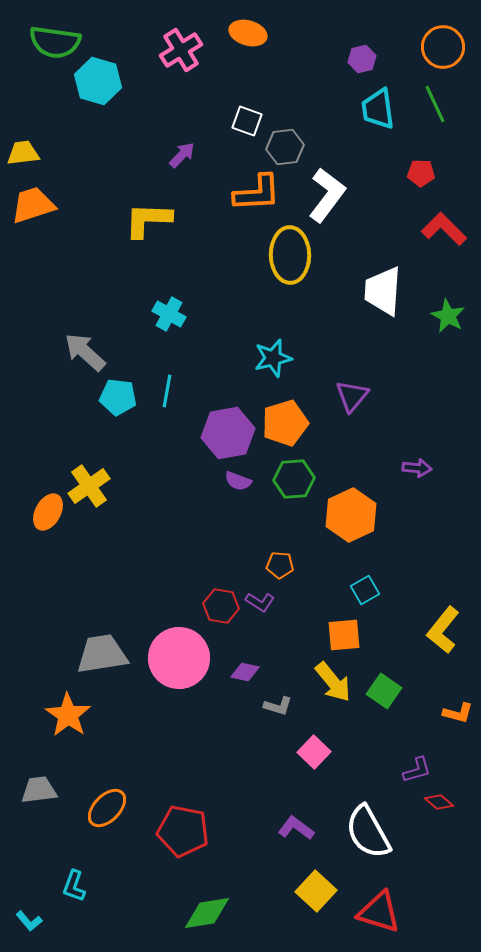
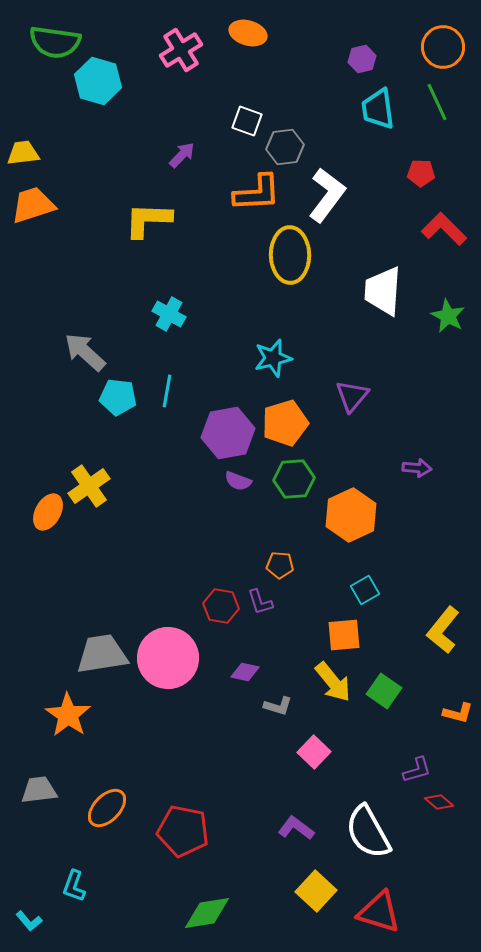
green line at (435, 104): moved 2 px right, 2 px up
purple L-shape at (260, 602): rotated 40 degrees clockwise
pink circle at (179, 658): moved 11 px left
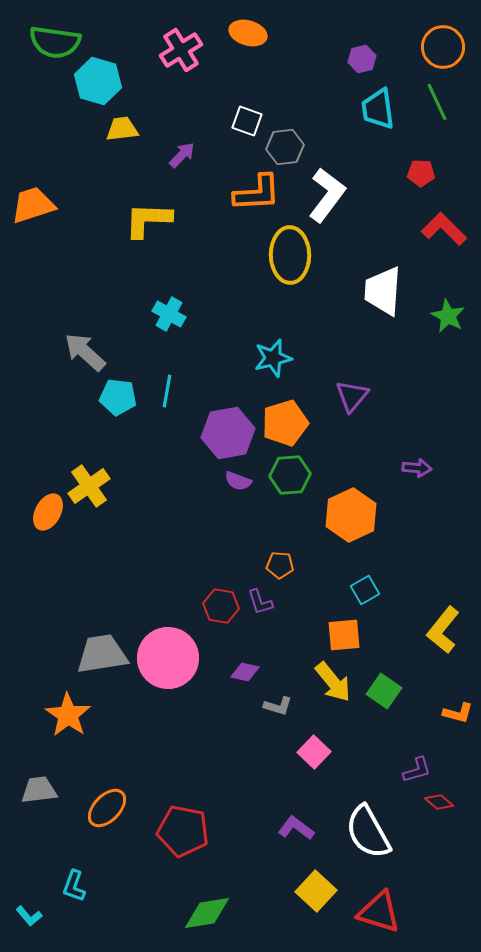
yellow trapezoid at (23, 153): moved 99 px right, 24 px up
green hexagon at (294, 479): moved 4 px left, 4 px up
cyan L-shape at (29, 921): moved 5 px up
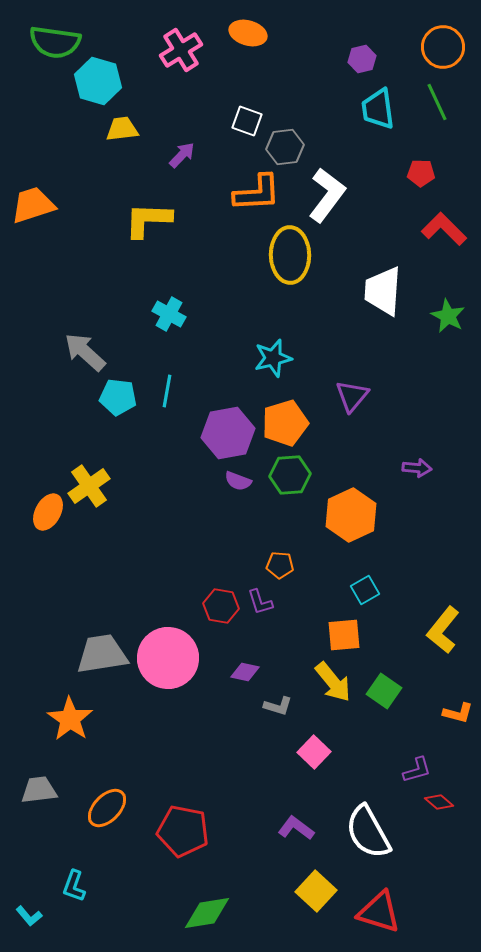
orange star at (68, 715): moved 2 px right, 4 px down
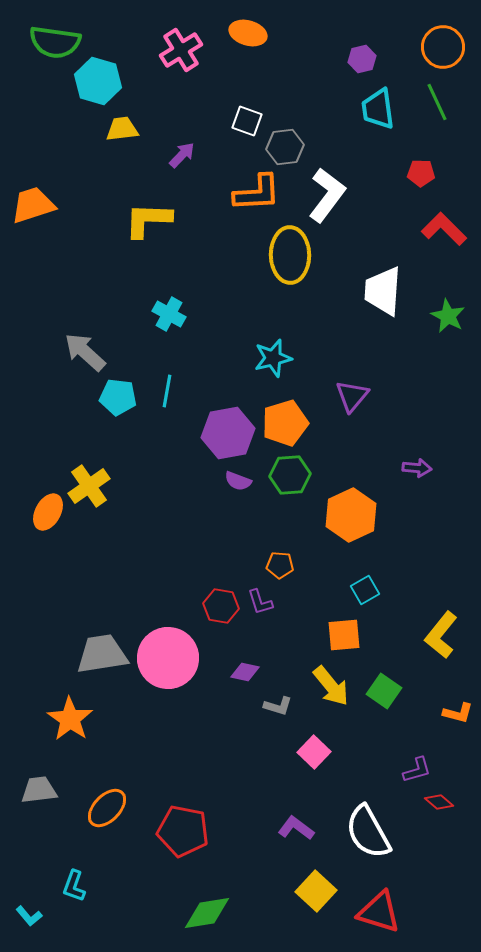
yellow L-shape at (443, 630): moved 2 px left, 5 px down
yellow arrow at (333, 682): moved 2 px left, 4 px down
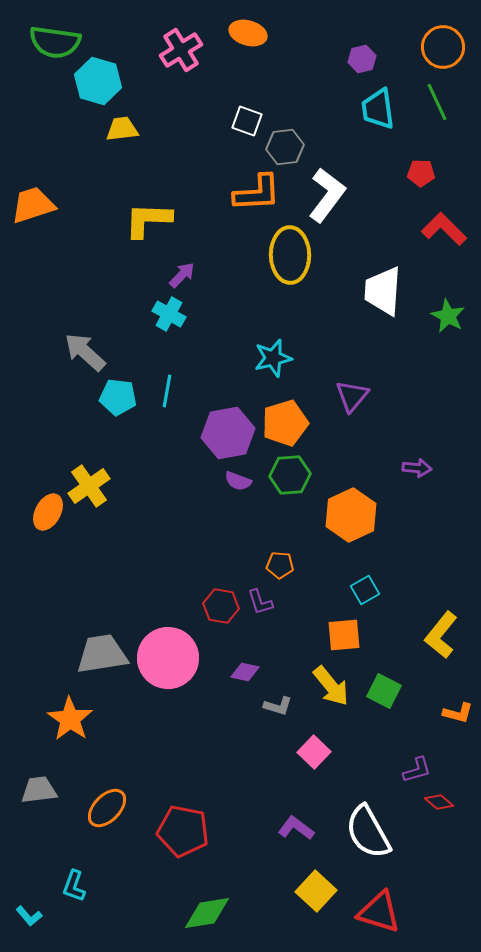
purple arrow at (182, 155): moved 120 px down
green square at (384, 691): rotated 8 degrees counterclockwise
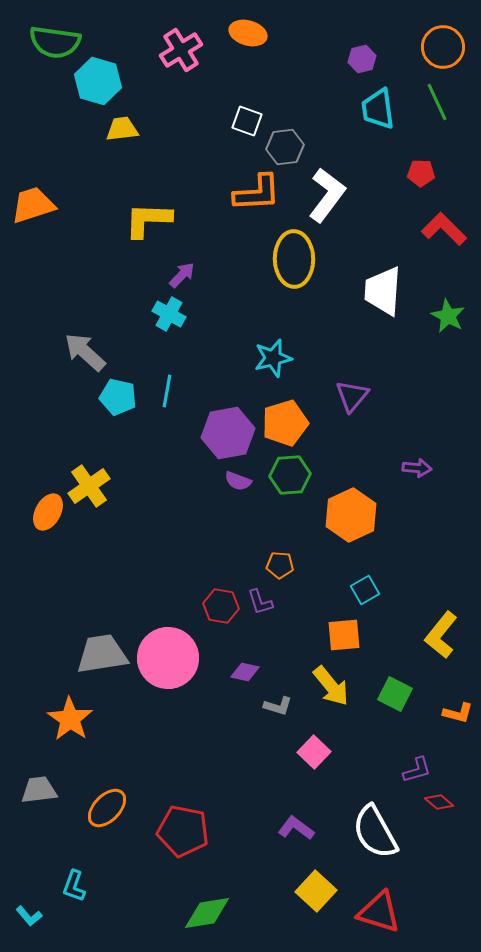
yellow ellipse at (290, 255): moved 4 px right, 4 px down
cyan pentagon at (118, 397): rotated 6 degrees clockwise
green square at (384, 691): moved 11 px right, 3 px down
white semicircle at (368, 832): moved 7 px right
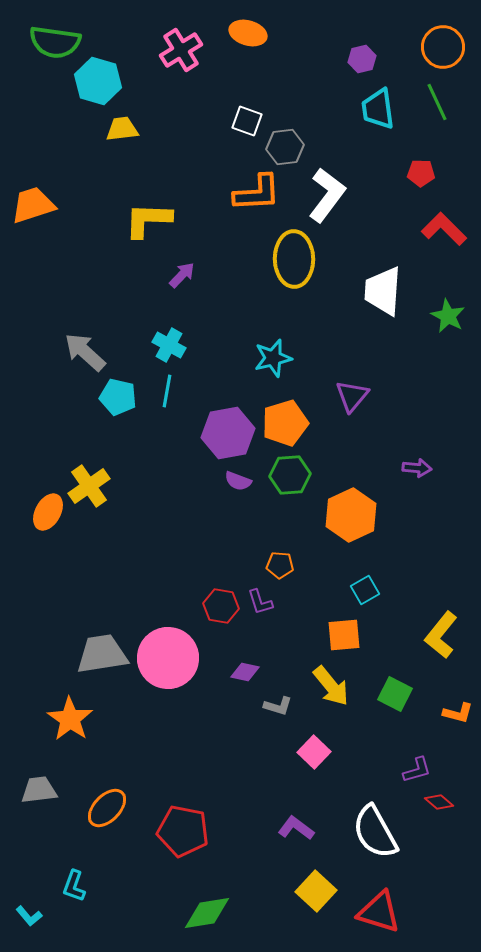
cyan cross at (169, 314): moved 31 px down
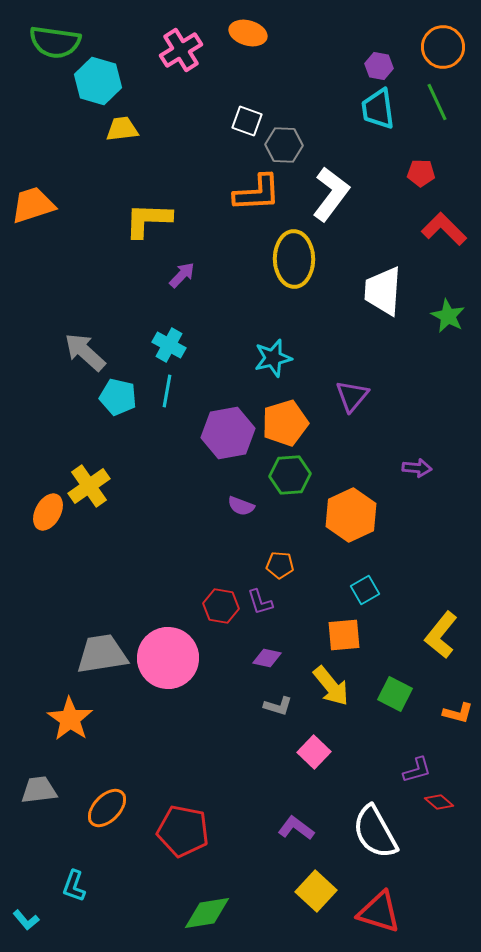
purple hexagon at (362, 59): moved 17 px right, 7 px down; rotated 24 degrees clockwise
gray hexagon at (285, 147): moved 1 px left, 2 px up; rotated 9 degrees clockwise
white L-shape at (327, 195): moved 4 px right, 1 px up
purple semicircle at (238, 481): moved 3 px right, 25 px down
purple diamond at (245, 672): moved 22 px right, 14 px up
cyan L-shape at (29, 916): moved 3 px left, 4 px down
